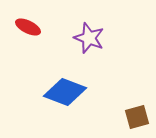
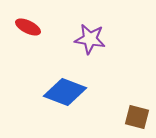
purple star: moved 1 px right, 1 px down; rotated 12 degrees counterclockwise
brown square: rotated 30 degrees clockwise
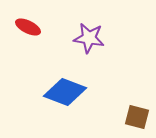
purple star: moved 1 px left, 1 px up
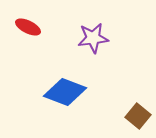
purple star: moved 4 px right; rotated 16 degrees counterclockwise
brown square: moved 1 px right, 1 px up; rotated 25 degrees clockwise
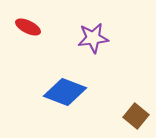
brown square: moved 2 px left
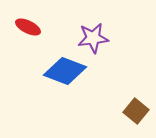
blue diamond: moved 21 px up
brown square: moved 5 px up
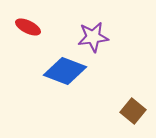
purple star: moved 1 px up
brown square: moved 3 px left
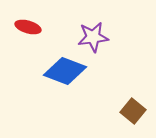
red ellipse: rotated 10 degrees counterclockwise
